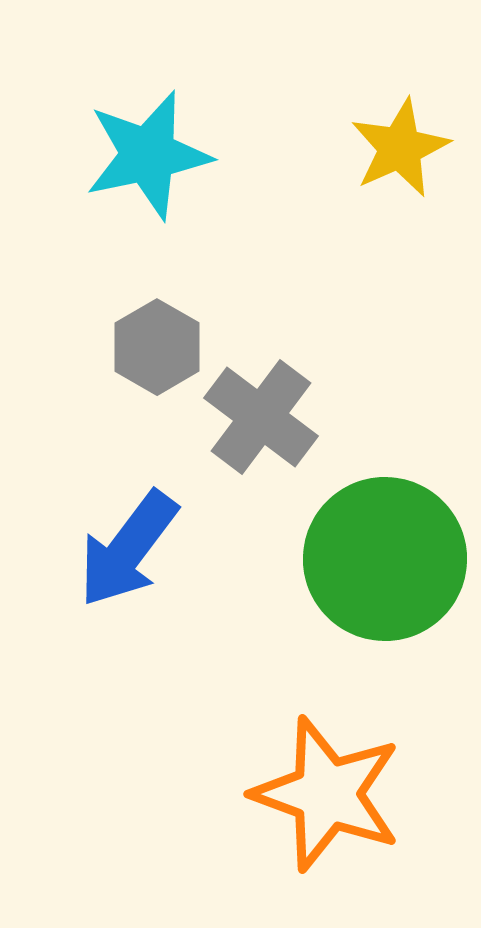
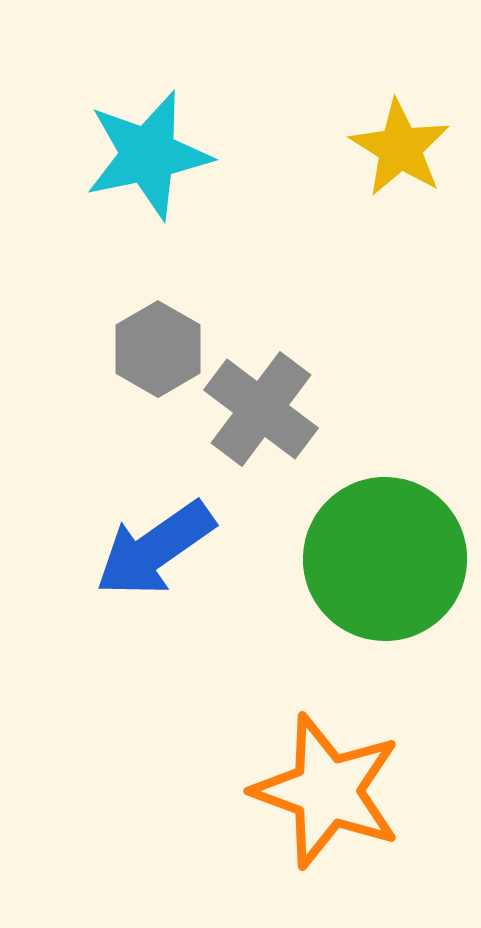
yellow star: rotated 16 degrees counterclockwise
gray hexagon: moved 1 px right, 2 px down
gray cross: moved 8 px up
blue arrow: moved 27 px right; rotated 18 degrees clockwise
orange star: moved 3 px up
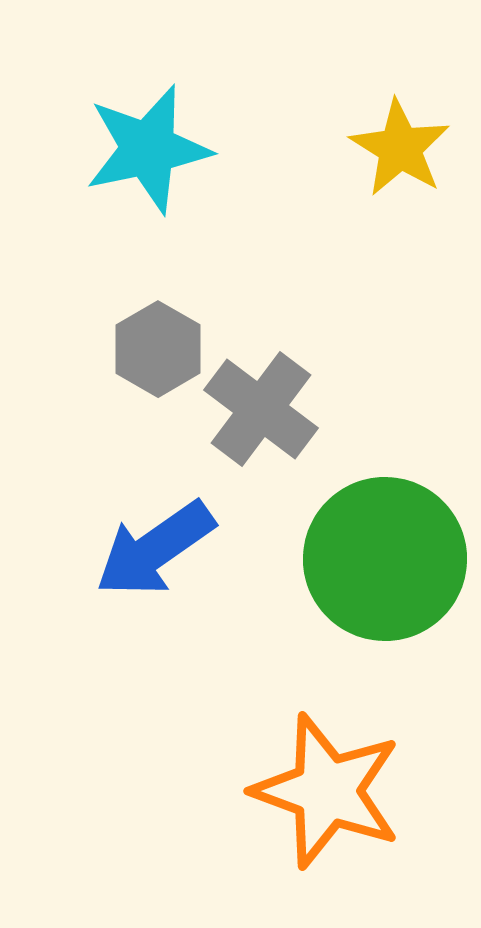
cyan star: moved 6 px up
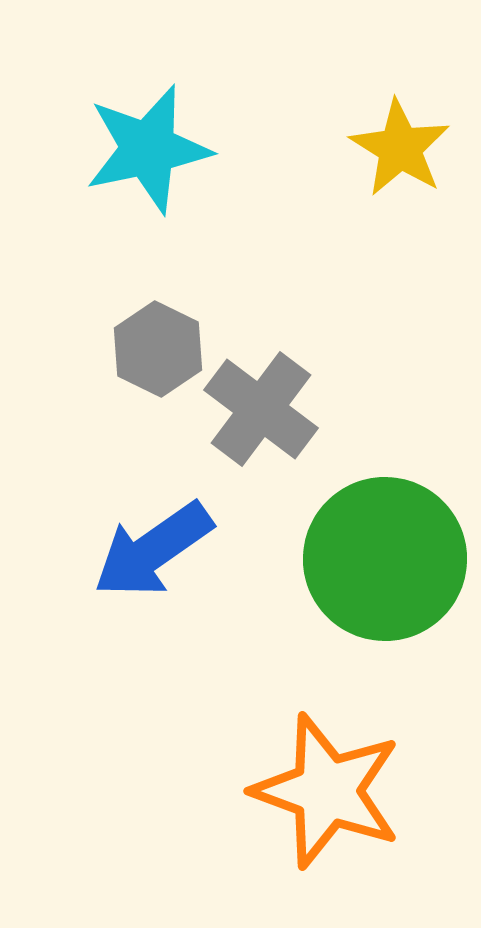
gray hexagon: rotated 4 degrees counterclockwise
blue arrow: moved 2 px left, 1 px down
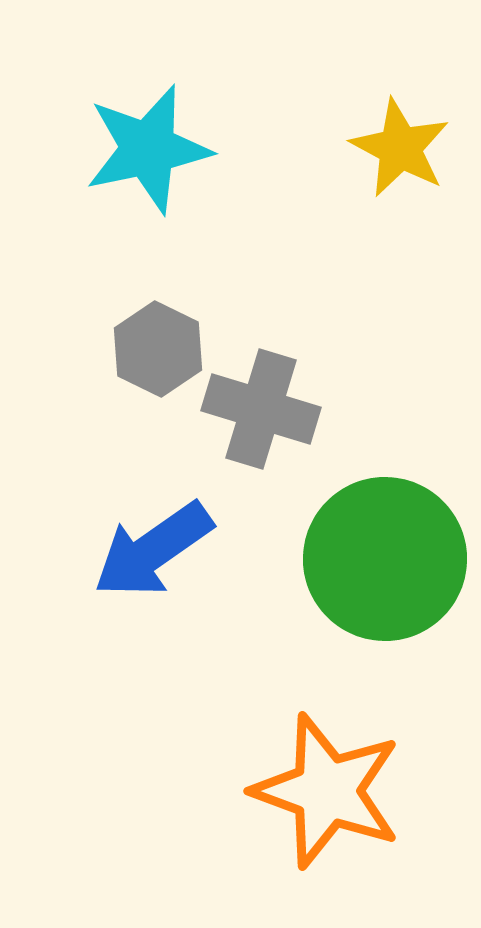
yellow star: rotated 4 degrees counterclockwise
gray cross: rotated 20 degrees counterclockwise
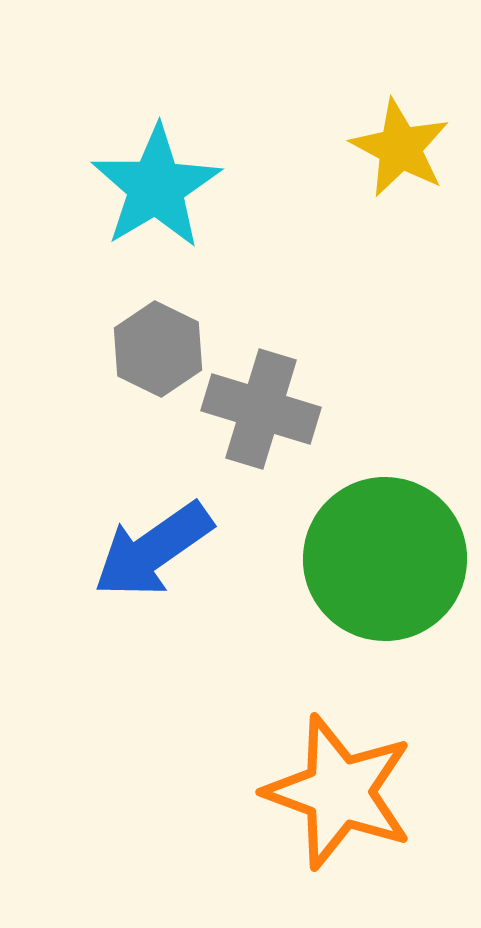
cyan star: moved 8 px right, 38 px down; rotated 19 degrees counterclockwise
orange star: moved 12 px right, 1 px down
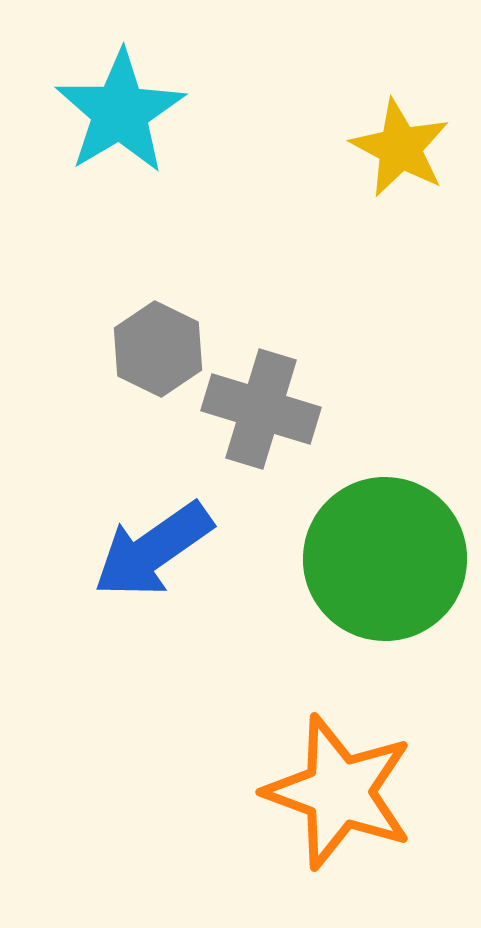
cyan star: moved 36 px left, 75 px up
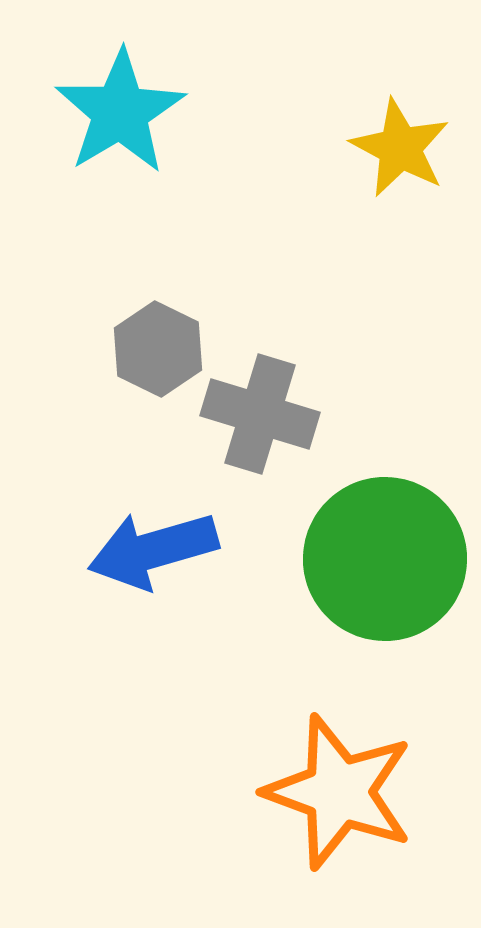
gray cross: moved 1 px left, 5 px down
blue arrow: rotated 19 degrees clockwise
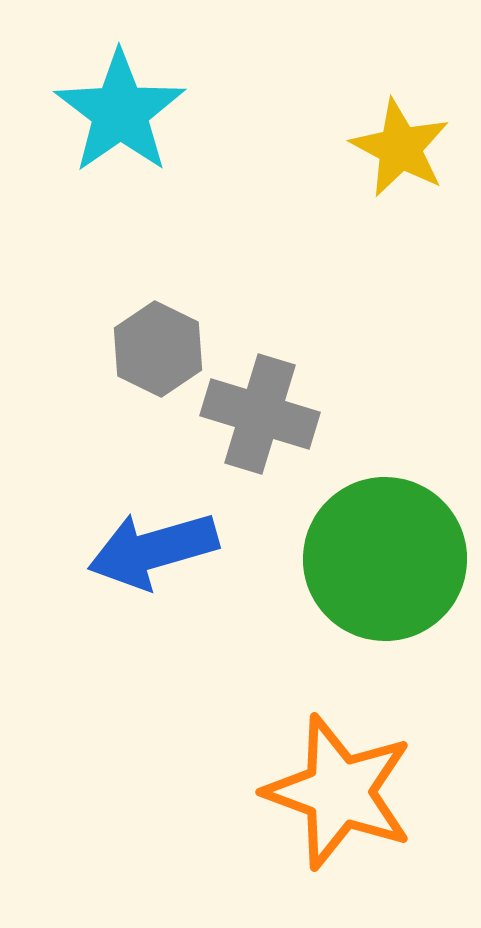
cyan star: rotated 4 degrees counterclockwise
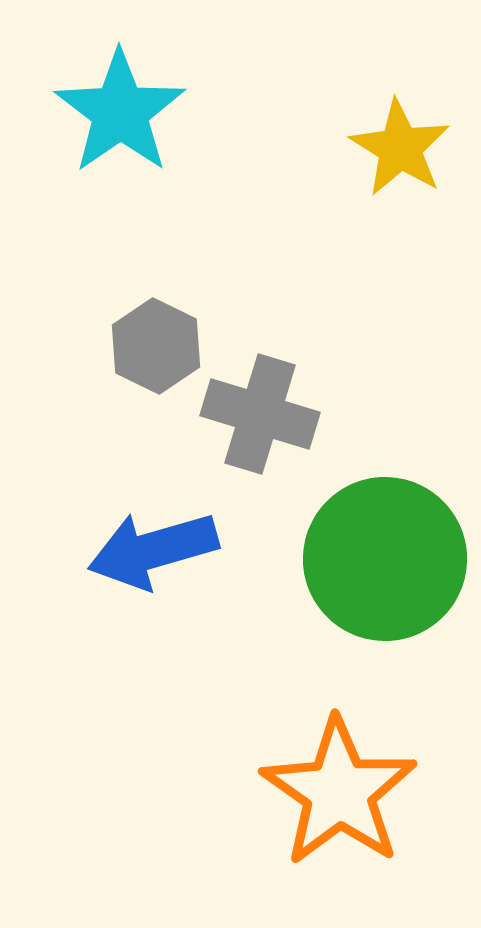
yellow star: rotated 4 degrees clockwise
gray hexagon: moved 2 px left, 3 px up
orange star: rotated 15 degrees clockwise
